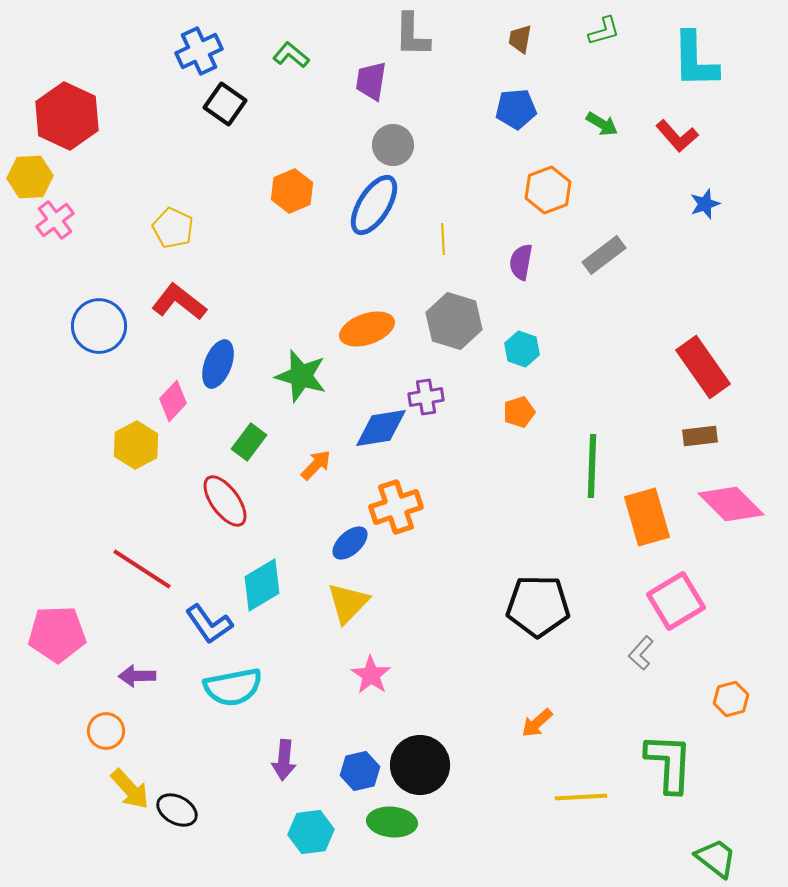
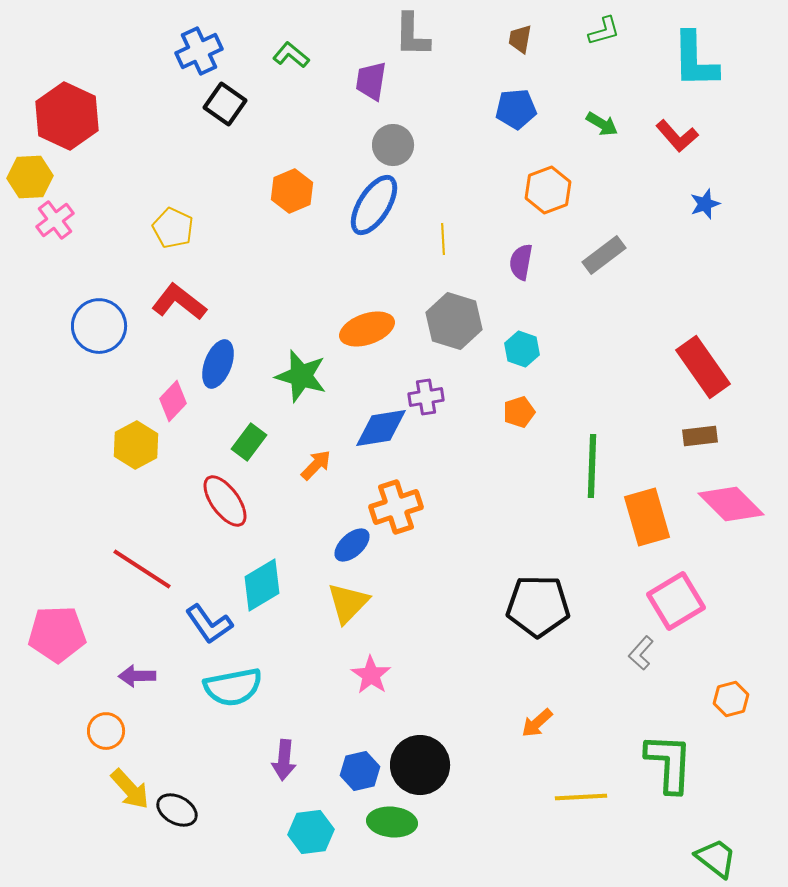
blue ellipse at (350, 543): moved 2 px right, 2 px down
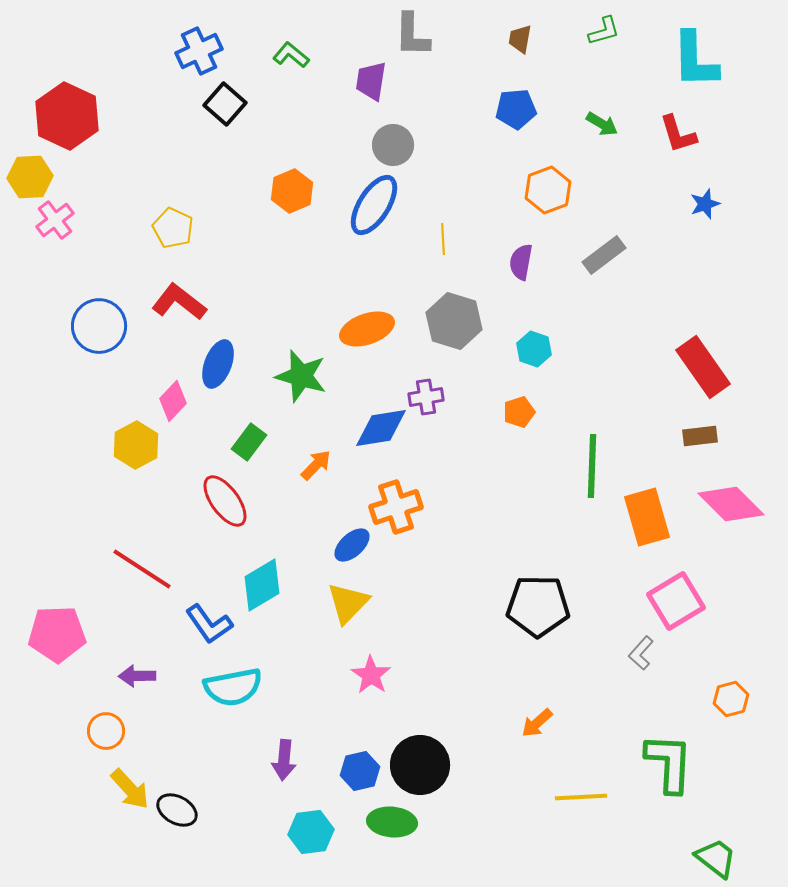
black square at (225, 104): rotated 6 degrees clockwise
red L-shape at (677, 136): moved 1 px right, 2 px up; rotated 24 degrees clockwise
cyan hexagon at (522, 349): moved 12 px right
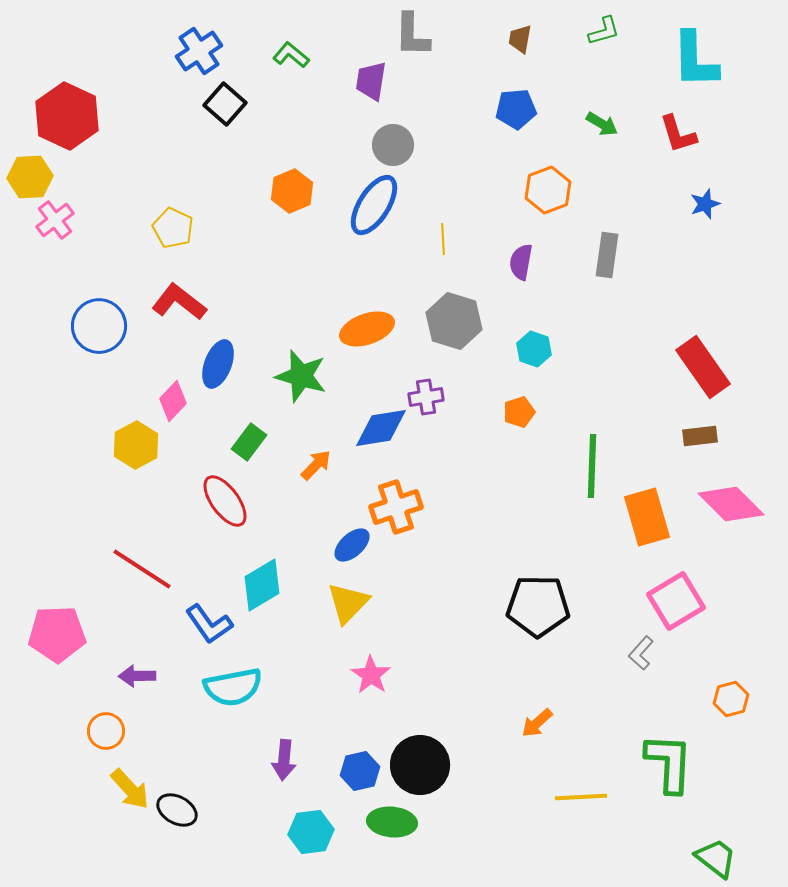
blue cross at (199, 51): rotated 9 degrees counterclockwise
gray rectangle at (604, 255): moved 3 px right; rotated 45 degrees counterclockwise
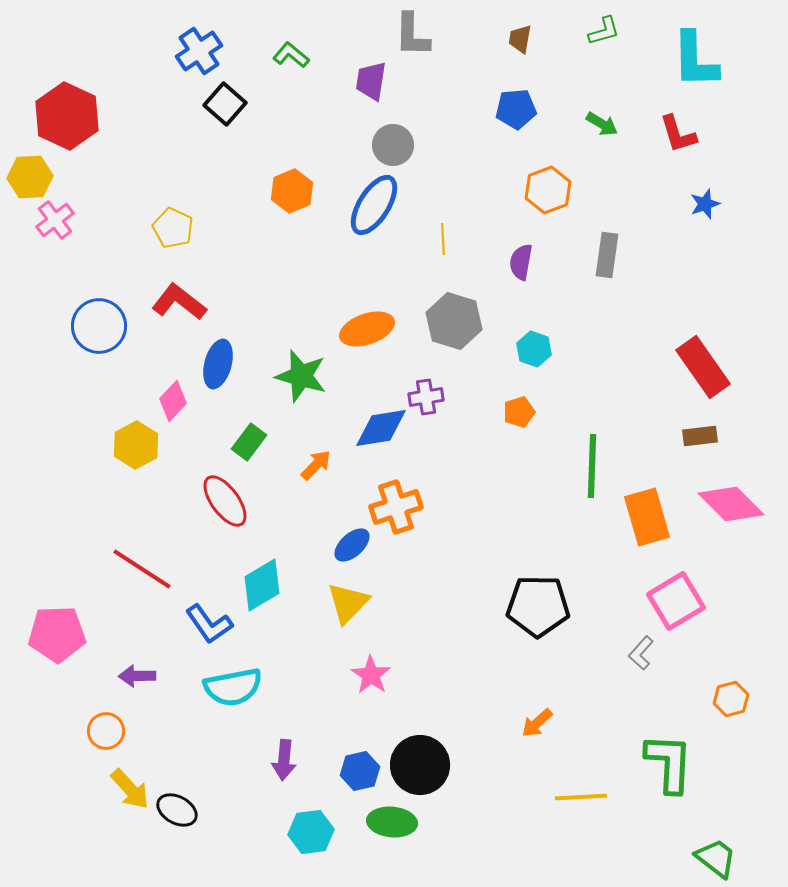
blue ellipse at (218, 364): rotated 6 degrees counterclockwise
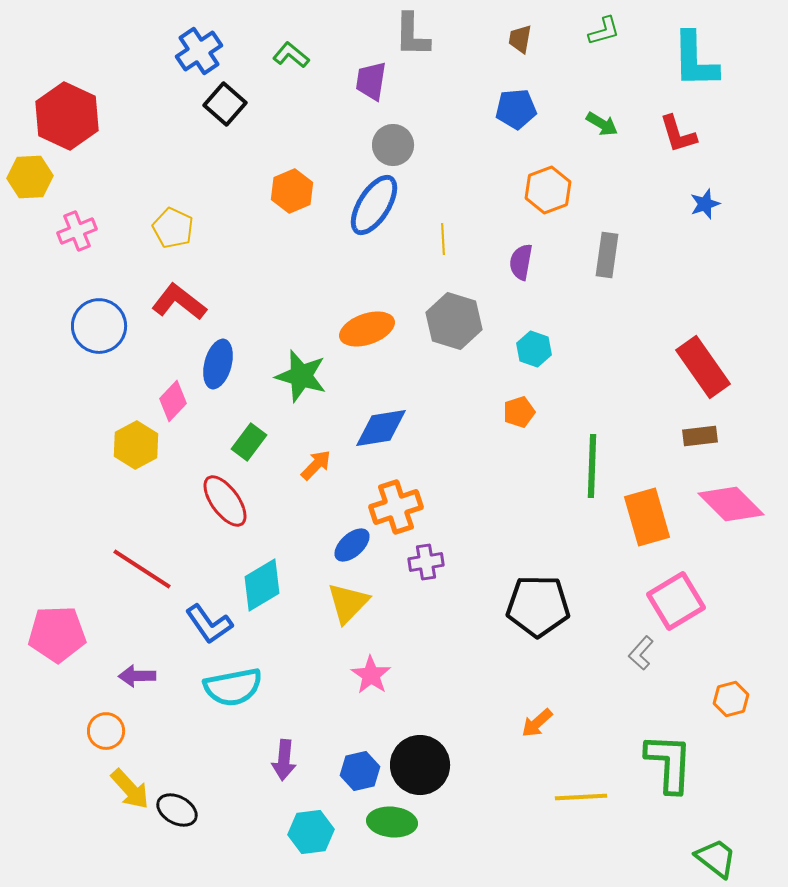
pink cross at (55, 220): moved 22 px right, 11 px down; rotated 15 degrees clockwise
purple cross at (426, 397): moved 165 px down
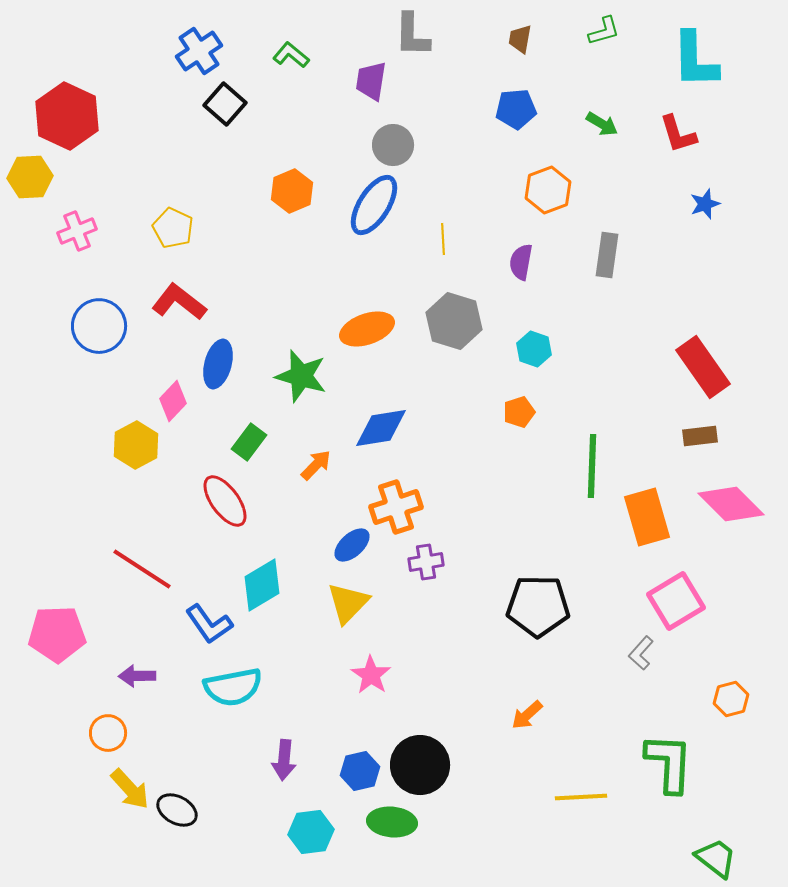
orange arrow at (537, 723): moved 10 px left, 8 px up
orange circle at (106, 731): moved 2 px right, 2 px down
